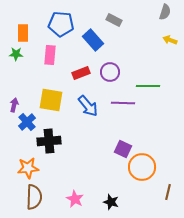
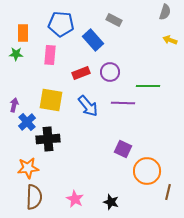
black cross: moved 1 px left, 2 px up
orange circle: moved 5 px right, 4 px down
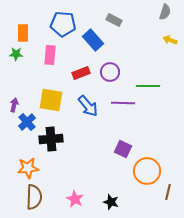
blue pentagon: moved 2 px right
black cross: moved 3 px right
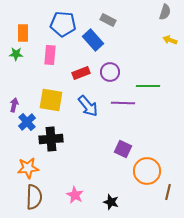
gray rectangle: moved 6 px left
pink star: moved 4 px up
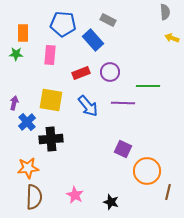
gray semicircle: rotated 21 degrees counterclockwise
yellow arrow: moved 2 px right, 2 px up
purple arrow: moved 2 px up
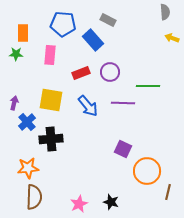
pink star: moved 4 px right, 9 px down; rotated 18 degrees clockwise
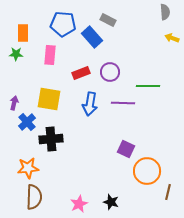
blue rectangle: moved 1 px left, 3 px up
yellow square: moved 2 px left, 1 px up
blue arrow: moved 2 px right, 2 px up; rotated 50 degrees clockwise
purple square: moved 3 px right
